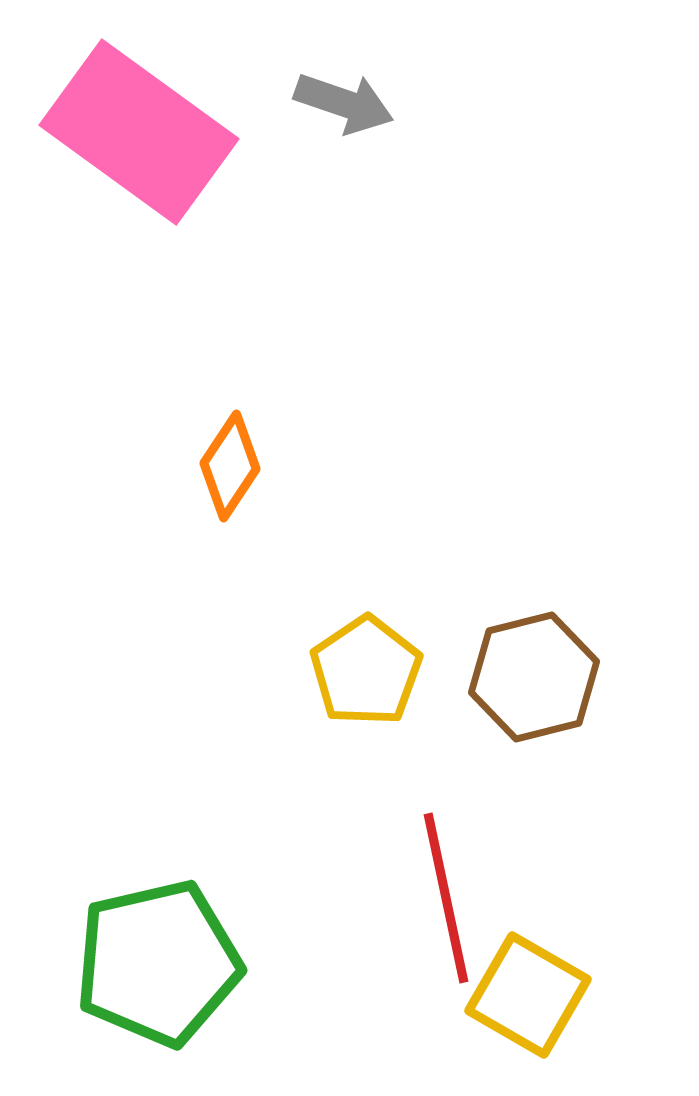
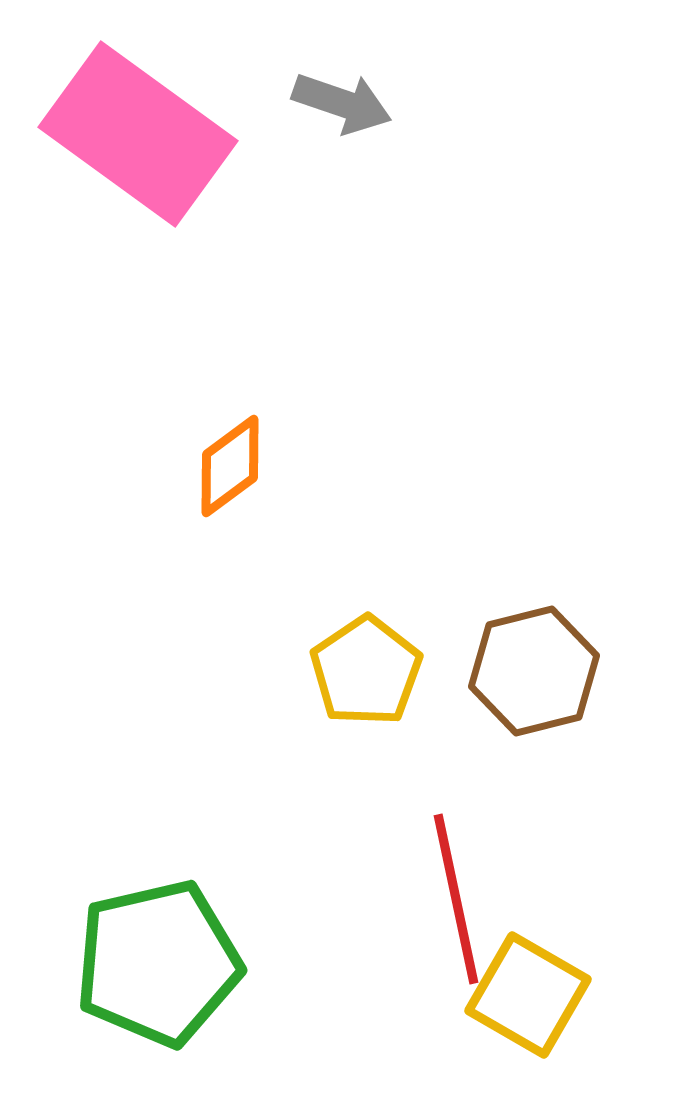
gray arrow: moved 2 px left
pink rectangle: moved 1 px left, 2 px down
orange diamond: rotated 20 degrees clockwise
brown hexagon: moved 6 px up
red line: moved 10 px right, 1 px down
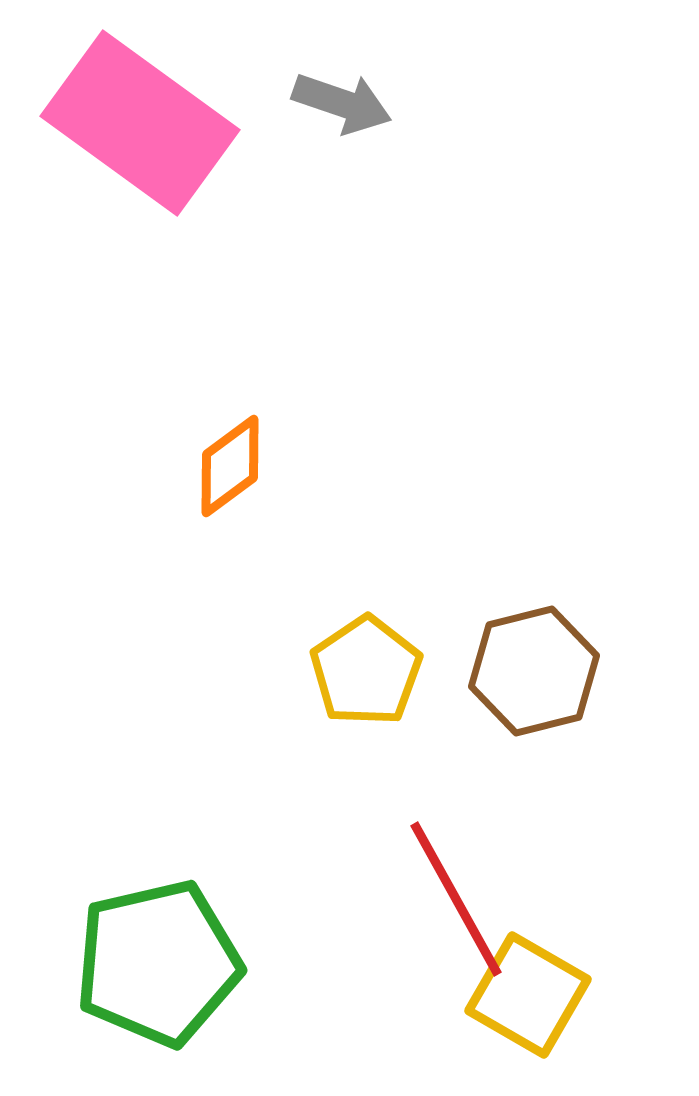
pink rectangle: moved 2 px right, 11 px up
red line: rotated 17 degrees counterclockwise
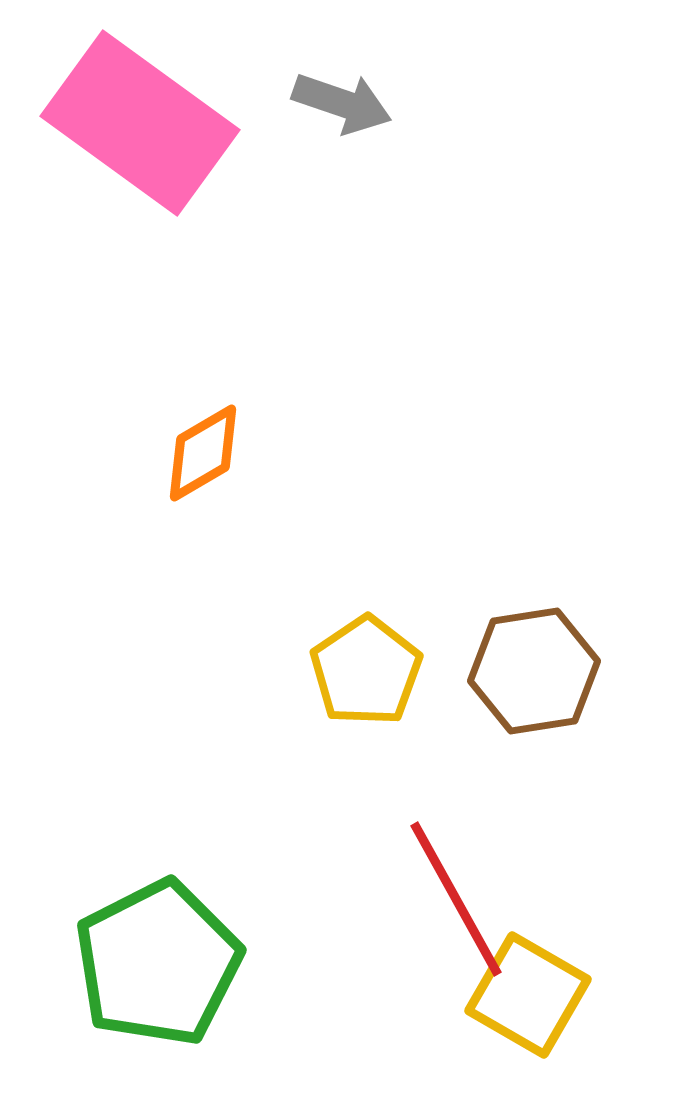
orange diamond: moved 27 px left, 13 px up; rotated 6 degrees clockwise
brown hexagon: rotated 5 degrees clockwise
green pentagon: rotated 14 degrees counterclockwise
